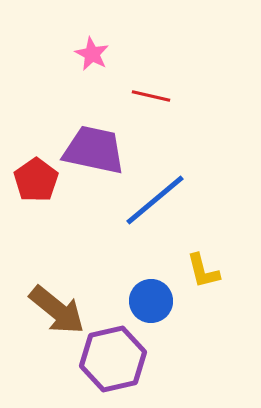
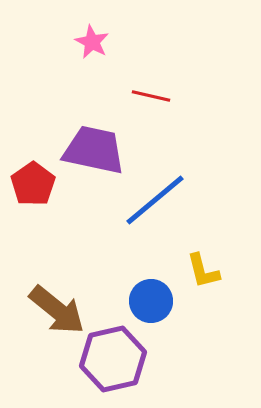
pink star: moved 12 px up
red pentagon: moved 3 px left, 4 px down
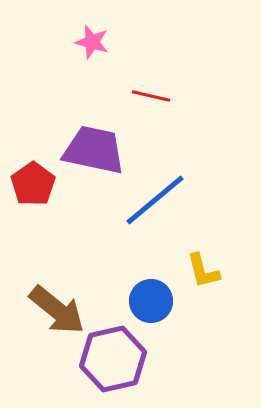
pink star: rotated 12 degrees counterclockwise
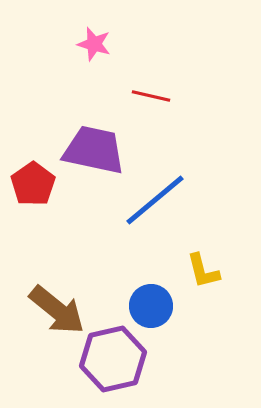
pink star: moved 2 px right, 2 px down
blue circle: moved 5 px down
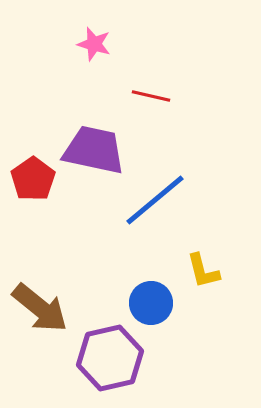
red pentagon: moved 5 px up
blue circle: moved 3 px up
brown arrow: moved 17 px left, 2 px up
purple hexagon: moved 3 px left, 1 px up
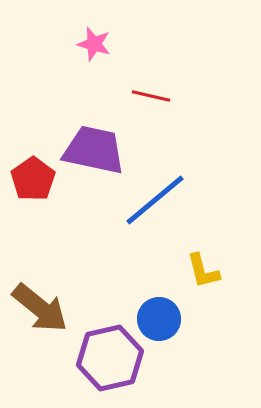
blue circle: moved 8 px right, 16 px down
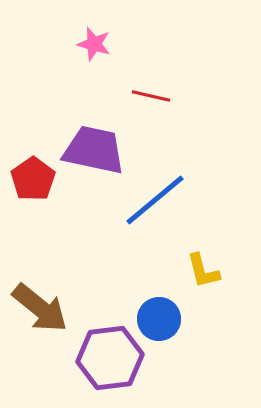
purple hexagon: rotated 6 degrees clockwise
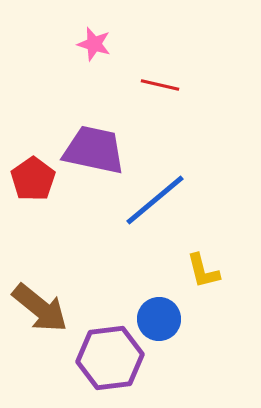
red line: moved 9 px right, 11 px up
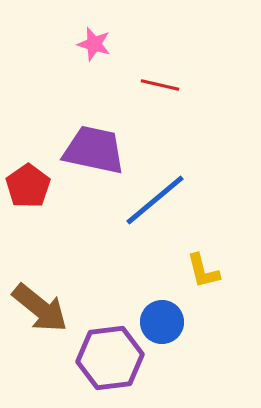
red pentagon: moved 5 px left, 7 px down
blue circle: moved 3 px right, 3 px down
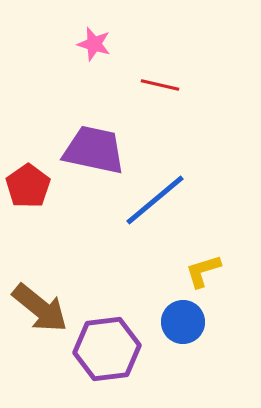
yellow L-shape: rotated 87 degrees clockwise
blue circle: moved 21 px right
purple hexagon: moved 3 px left, 9 px up
